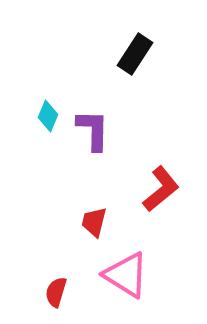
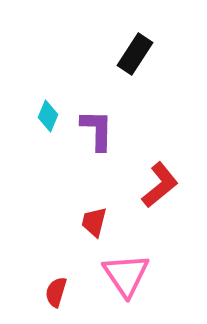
purple L-shape: moved 4 px right
red L-shape: moved 1 px left, 4 px up
pink triangle: rotated 24 degrees clockwise
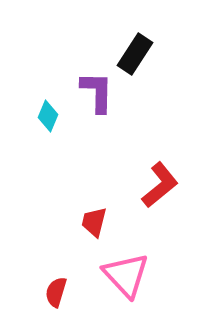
purple L-shape: moved 38 px up
pink triangle: rotated 9 degrees counterclockwise
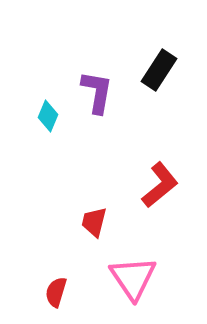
black rectangle: moved 24 px right, 16 px down
purple L-shape: rotated 9 degrees clockwise
pink triangle: moved 7 px right, 3 px down; rotated 9 degrees clockwise
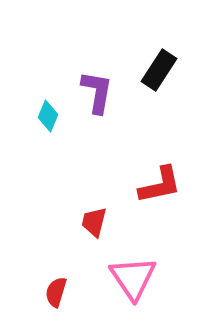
red L-shape: rotated 27 degrees clockwise
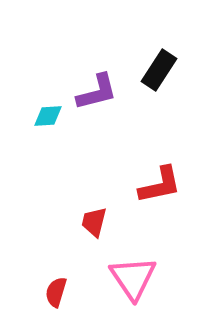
purple L-shape: rotated 66 degrees clockwise
cyan diamond: rotated 64 degrees clockwise
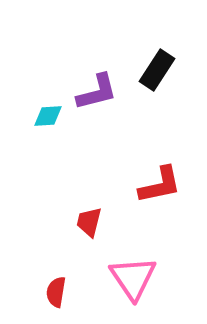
black rectangle: moved 2 px left
red trapezoid: moved 5 px left
red semicircle: rotated 8 degrees counterclockwise
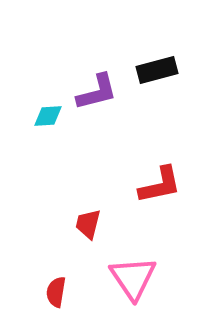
black rectangle: rotated 42 degrees clockwise
red trapezoid: moved 1 px left, 2 px down
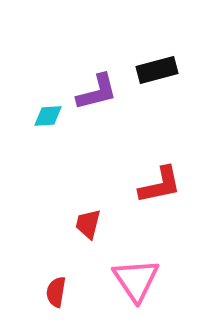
pink triangle: moved 3 px right, 2 px down
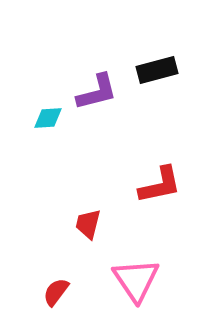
cyan diamond: moved 2 px down
red semicircle: rotated 28 degrees clockwise
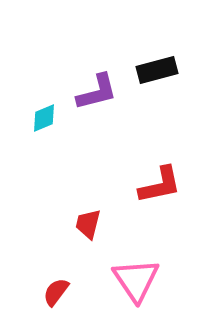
cyan diamond: moved 4 px left; rotated 20 degrees counterclockwise
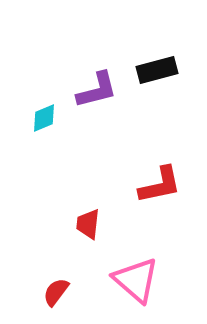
purple L-shape: moved 2 px up
red trapezoid: rotated 8 degrees counterclockwise
pink triangle: rotated 15 degrees counterclockwise
